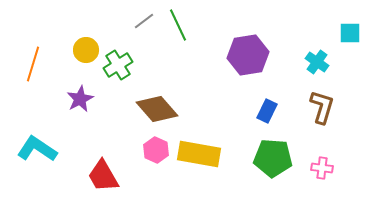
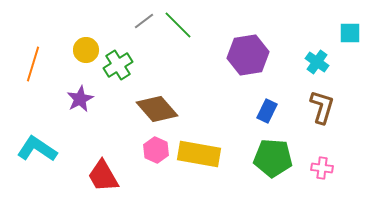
green line: rotated 20 degrees counterclockwise
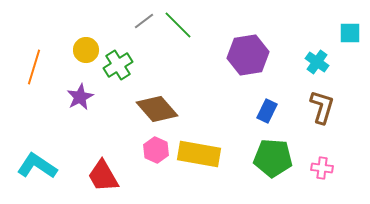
orange line: moved 1 px right, 3 px down
purple star: moved 2 px up
cyan L-shape: moved 17 px down
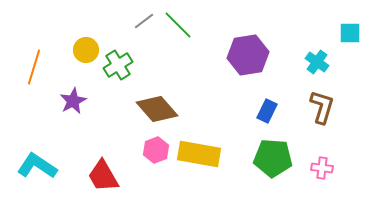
purple star: moved 7 px left, 4 px down
pink hexagon: rotated 15 degrees clockwise
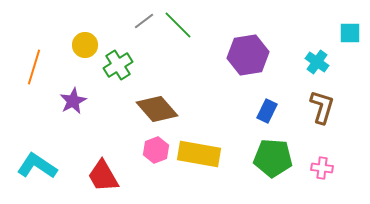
yellow circle: moved 1 px left, 5 px up
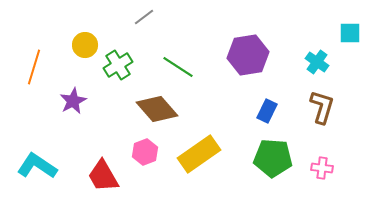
gray line: moved 4 px up
green line: moved 42 px down; rotated 12 degrees counterclockwise
pink hexagon: moved 11 px left, 2 px down
yellow rectangle: rotated 45 degrees counterclockwise
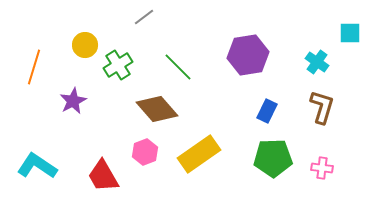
green line: rotated 12 degrees clockwise
green pentagon: rotated 6 degrees counterclockwise
